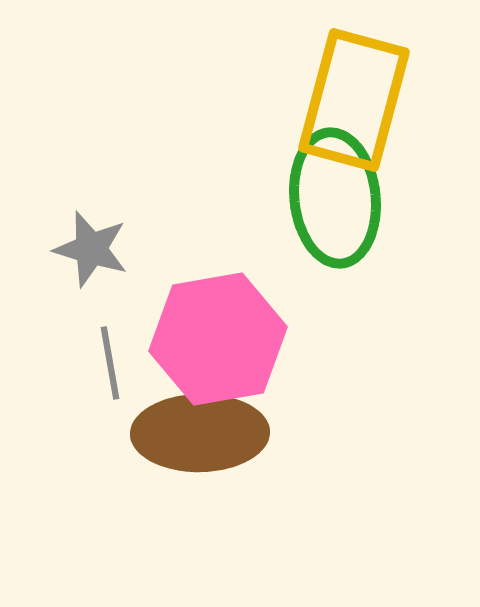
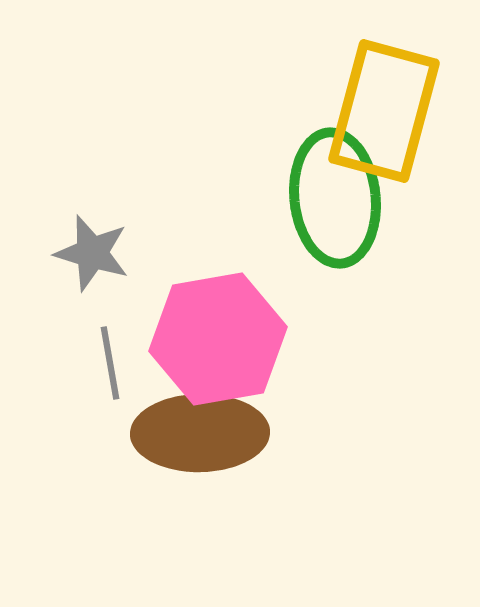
yellow rectangle: moved 30 px right, 11 px down
gray star: moved 1 px right, 4 px down
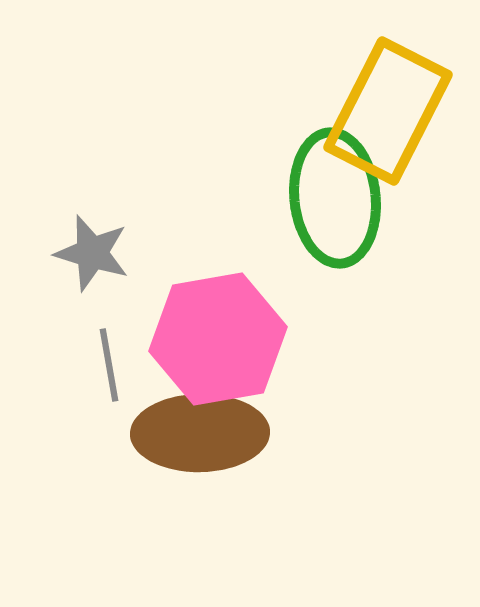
yellow rectangle: moved 4 px right; rotated 12 degrees clockwise
gray line: moved 1 px left, 2 px down
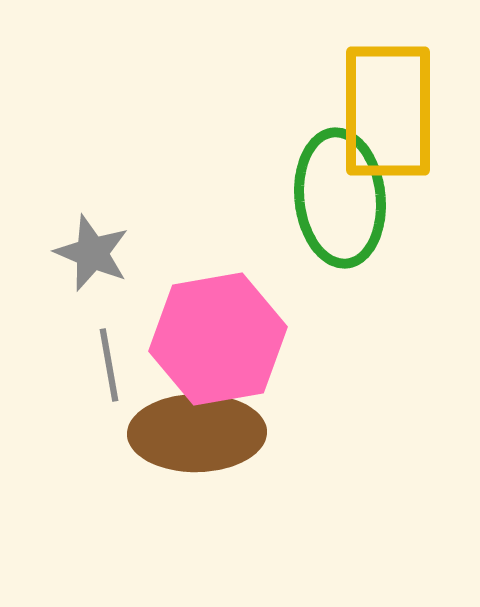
yellow rectangle: rotated 27 degrees counterclockwise
green ellipse: moved 5 px right
gray star: rotated 6 degrees clockwise
brown ellipse: moved 3 px left
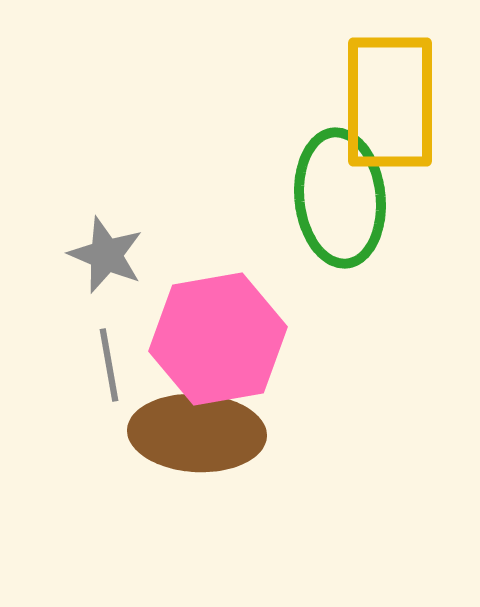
yellow rectangle: moved 2 px right, 9 px up
gray star: moved 14 px right, 2 px down
brown ellipse: rotated 4 degrees clockwise
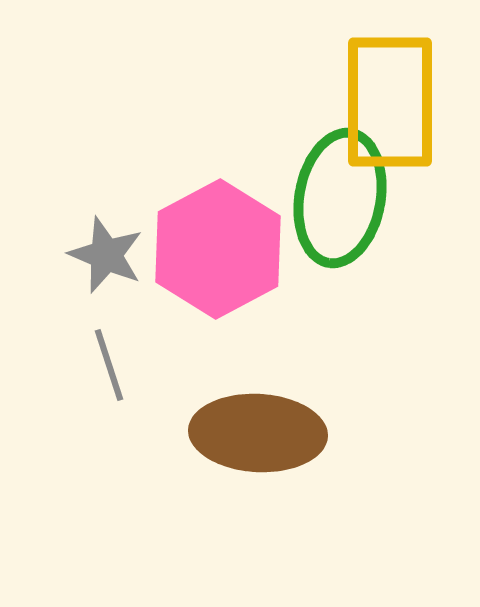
green ellipse: rotated 16 degrees clockwise
pink hexagon: moved 90 px up; rotated 18 degrees counterclockwise
gray line: rotated 8 degrees counterclockwise
brown ellipse: moved 61 px right
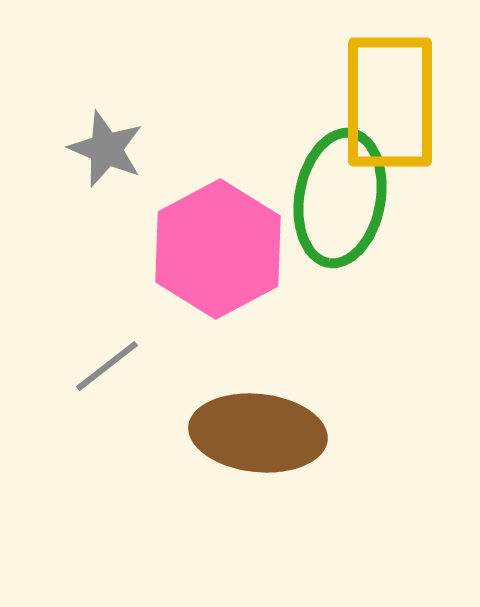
gray star: moved 106 px up
gray line: moved 2 px left, 1 px down; rotated 70 degrees clockwise
brown ellipse: rotated 3 degrees clockwise
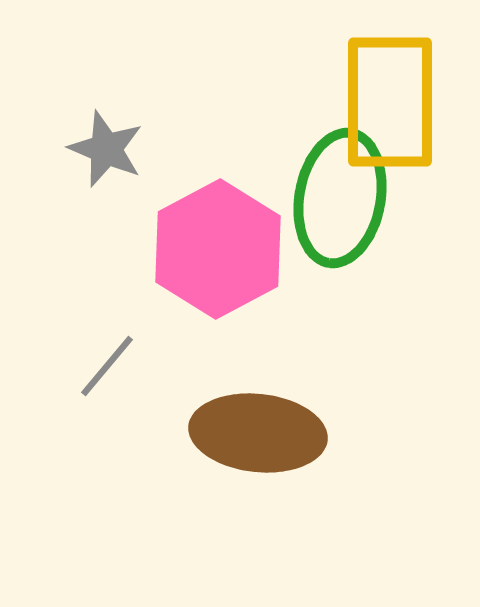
gray line: rotated 12 degrees counterclockwise
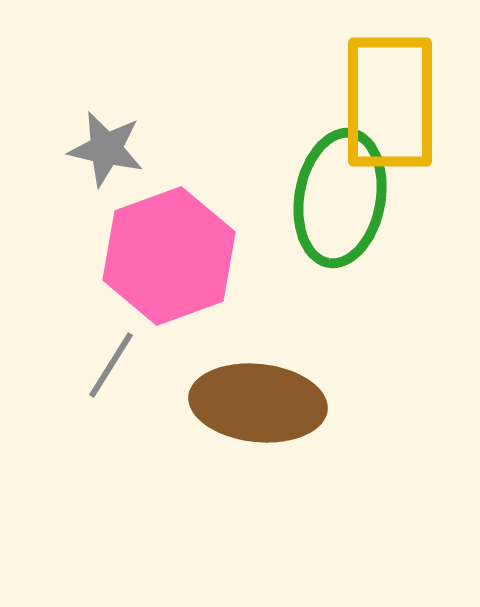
gray star: rotated 10 degrees counterclockwise
pink hexagon: moved 49 px left, 7 px down; rotated 8 degrees clockwise
gray line: moved 4 px right, 1 px up; rotated 8 degrees counterclockwise
brown ellipse: moved 30 px up
